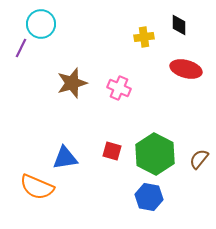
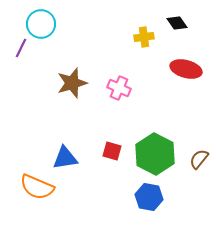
black diamond: moved 2 px left, 2 px up; rotated 35 degrees counterclockwise
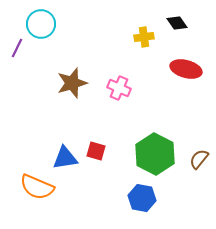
purple line: moved 4 px left
red square: moved 16 px left
blue hexagon: moved 7 px left, 1 px down
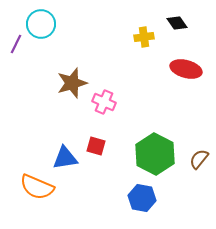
purple line: moved 1 px left, 4 px up
pink cross: moved 15 px left, 14 px down
red square: moved 5 px up
